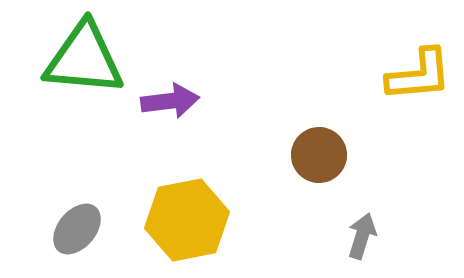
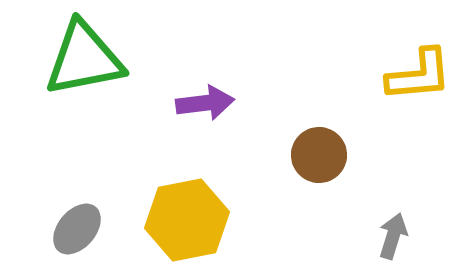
green triangle: rotated 16 degrees counterclockwise
purple arrow: moved 35 px right, 2 px down
gray arrow: moved 31 px right
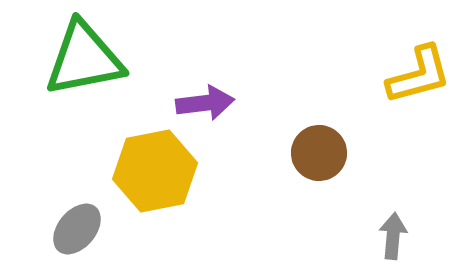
yellow L-shape: rotated 10 degrees counterclockwise
brown circle: moved 2 px up
yellow hexagon: moved 32 px left, 49 px up
gray arrow: rotated 12 degrees counterclockwise
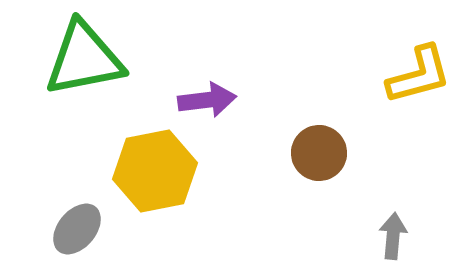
purple arrow: moved 2 px right, 3 px up
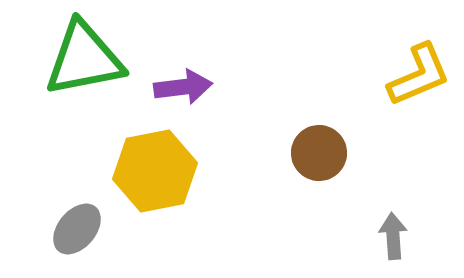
yellow L-shape: rotated 8 degrees counterclockwise
purple arrow: moved 24 px left, 13 px up
gray arrow: rotated 9 degrees counterclockwise
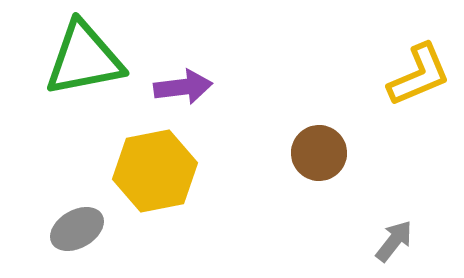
gray ellipse: rotated 20 degrees clockwise
gray arrow: moved 1 px right, 5 px down; rotated 42 degrees clockwise
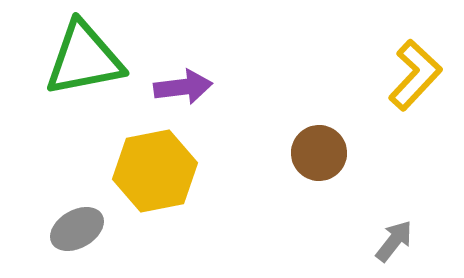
yellow L-shape: moved 4 px left; rotated 24 degrees counterclockwise
